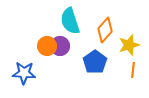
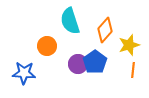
purple circle: moved 18 px right, 18 px down
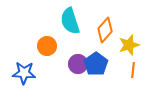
blue pentagon: moved 1 px right, 2 px down
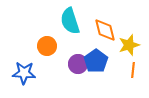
orange diamond: rotated 55 degrees counterclockwise
blue pentagon: moved 3 px up
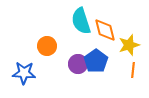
cyan semicircle: moved 11 px right
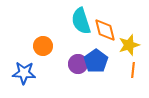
orange circle: moved 4 px left
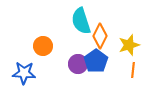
orange diamond: moved 5 px left, 6 px down; rotated 40 degrees clockwise
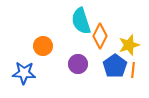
blue pentagon: moved 19 px right, 5 px down
